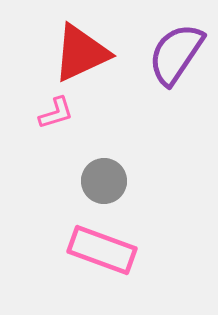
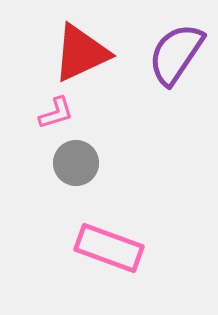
gray circle: moved 28 px left, 18 px up
pink rectangle: moved 7 px right, 2 px up
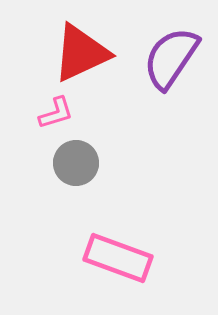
purple semicircle: moved 5 px left, 4 px down
pink rectangle: moved 9 px right, 10 px down
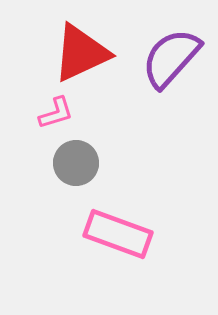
purple semicircle: rotated 8 degrees clockwise
pink rectangle: moved 24 px up
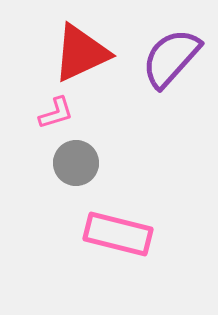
pink rectangle: rotated 6 degrees counterclockwise
